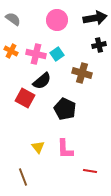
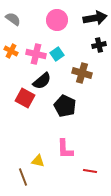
black pentagon: moved 3 px up
yellow triangle: moved 14 px down; rotated 40 degrees counterclockwise
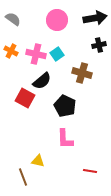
pink L-shape: moved 10 px up
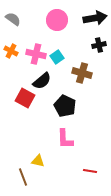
cyan square: moved 3 px down
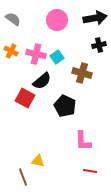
pink L-shape: moved 18 px right, 2 px down
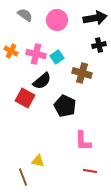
gray semicircle: moved 12 px right, 4 px up
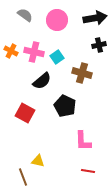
pink cross: moved 2 px left, 2 px up
red square: moved 15 px down
red line: moved 2 px left
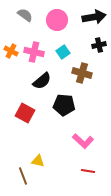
black arrow: moved 1 px left, 1 px up
cyan square: moved 6 px right, 5 px up
black pentagon: moved 1 px left, 1 px up; rotated 20 degrees counterclockwise
pink L-shape: rotated 45 degrees counterclockwise
brown line: moved 1 px up
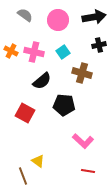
pink circle: moved 1 px right
yellow triangle: rotated 24 degrees clockwise
